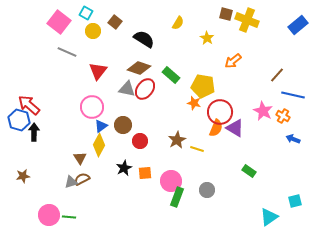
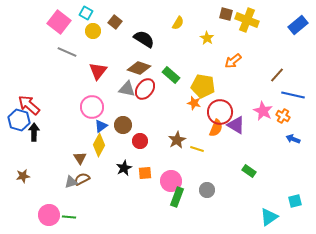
purple triangle at (235, 128): moved 1 px right, 3 px up
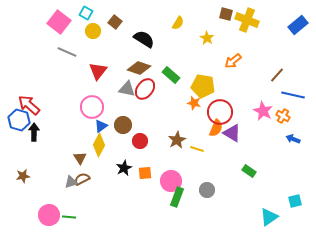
purple triangle at (236, 125): moved 4 px left, 8 px down
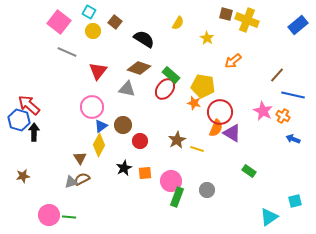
cyan square at (86, 13): moved 3 px right, 1 px up
red ellipse at (145, 89): moved 20 px right
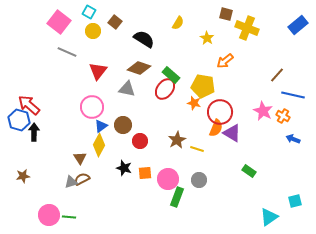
yellow cross at (247, 20): moved 8 px down
orange arrow at (233, 61): moved 8 px left
black star at (124, 168): rotated 28 degrees counterclockwise
pink circle at (171, 181): moved 3 px left, 2 px up
gray circle at (207, 190): moved 8 px left, 10 px up
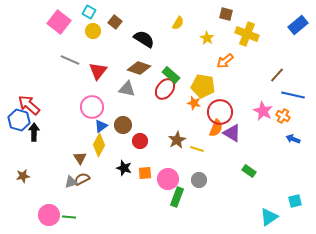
yellow cross at (247, 28): moved 6 px down
gray line at (67, 52): moved 3 px right, 8 px down
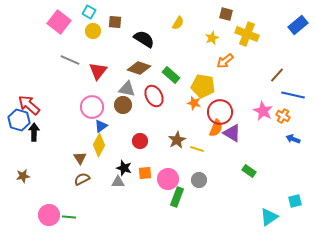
brown square at (115, 22): rotated 32 degrees counterclockwise
yellow star at (207, 38): moved 5 px right; rotated 16 degrees clockwise
red ellipse at (165, 89): moved 11 px left, 7 px down; rotated 65 degrees counterclockwise
brown circle at (123, 125): moved 20 px up
gray triangle at (71, 182): moved 47 px right; rotated 16 degrees clockwise
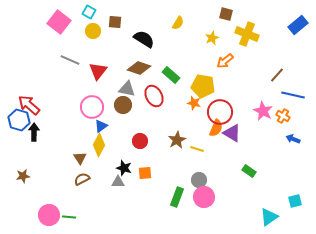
pink circle at (168, 179): moved 36 px right, 18 px down
